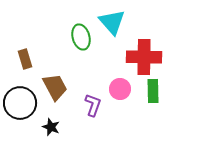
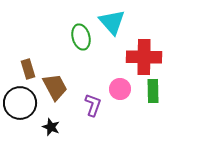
brown rectangle: moved 3 px right, 10 px down
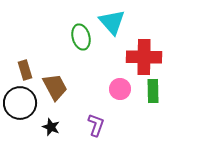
brown rectangle: moved 3 px left, 1 px down
purple L-shape: moved 3 px right, 20 px down
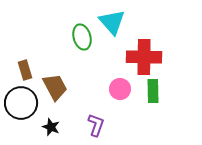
green ellipse: moved 1 px right
black circle: moved 1 px right
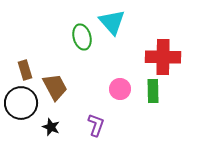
red cross: moved 19 px right
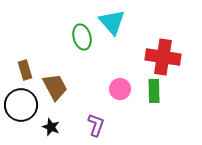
red cross: rotated 8 degrees clockwise
green rectangle: moved 1 px right
black circle: moved 2 px down
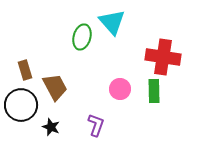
green ellipse: rotated 30 degrees clockwise
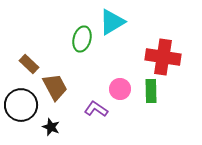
cyan triangle: rotated 40 degrees clockwise
green ellipse: moved 2 px down
brown rectangle: moved 4 px right, 6 px up; rotated 30 degrees counterclockwise
green rectangle: moved 3 px left
purple L-shape: moved 16 px up; rotated 75 degrees counterclockwise
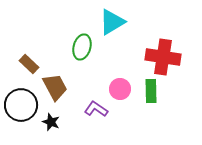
green ellipse: moved 8 px down
black star: moved 5 px up
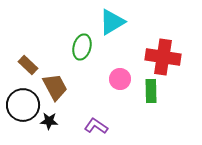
brown rectangle: moved 1 px left, 1 px down
pink circle: moved 10 px up
black circle: moved 2 px right
purple L-shape: moved 17 px down
black star: moved 2 px left, 1 px up; rotated 18 degrees counterclockwise
